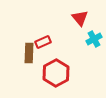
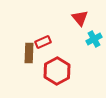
red hexagon: moved 1 px right, 2 px up
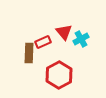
red triangle: moved 16 px left, 14 px down
cyan cross: moved 13 px left
red hexagon: moved 2 px right, 4 px down
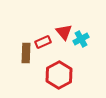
brown rectangle: moved 3 px left
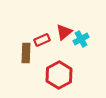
red triangle: rotated 30 degrees clockwise
red rectangle: moved 1 px left, 2 px up
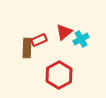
red rectangle: moved 3 px left
brown rectangle: moved 1 px right, 5 px up
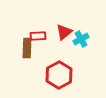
red rectangle: moved 1 px left, 4 px up; rotated 21 degrees clockwise
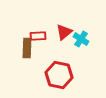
cyan cross: rotated 28 degrees counterclockwise
red hexagon: rotated 20 degrees counterclockwise
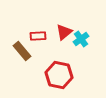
cyan cross: rotated 21 degrees clockwise
brown rectangle: moved 5 px left, 3 px down; rotated 42 degrees counterclockwise
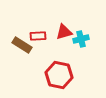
red triangle: rotated 24 degrees clockwise
cyan cross: rotated 21 degrees clockwise
brown rectangle: moved 6 px up; rotated 18 degrees counterclockwise
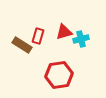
red rectangle: rotated 70 degrees counterclockwise
red hexagon: rotated 20 degrees counterclockwise
